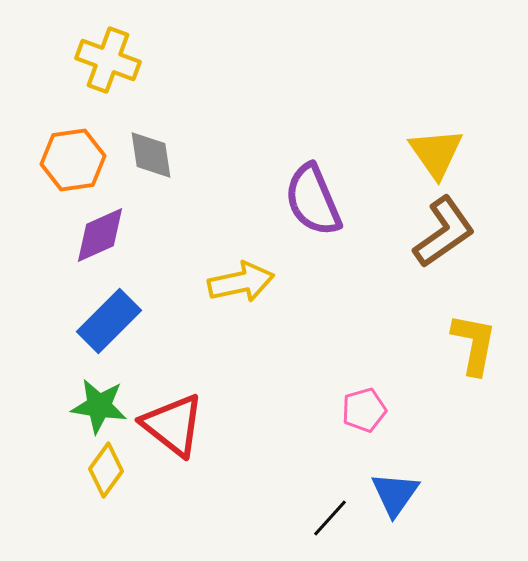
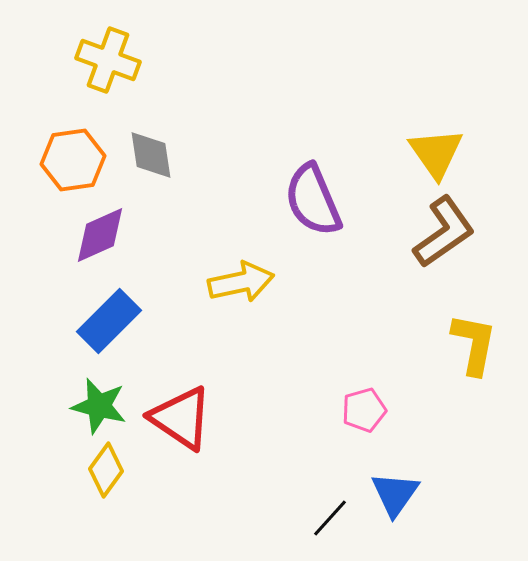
green star: rotated 6 degrees clockwise
red triangle: moved 8 px right, 7 px up; rotated 4 degrees counterclockwise
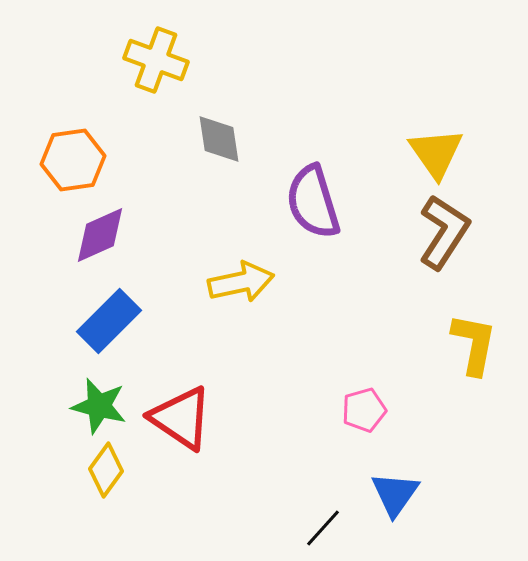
yellow cross: moved 48 px right
gray diamond: moved 68 px right, 16 px up
purple semicircle: moved 2 px down; rotated 6 degrees clockwise
brown L-shape: rotated 22 degrees counterclockwise
black line: moved 7 px left, 10 px down
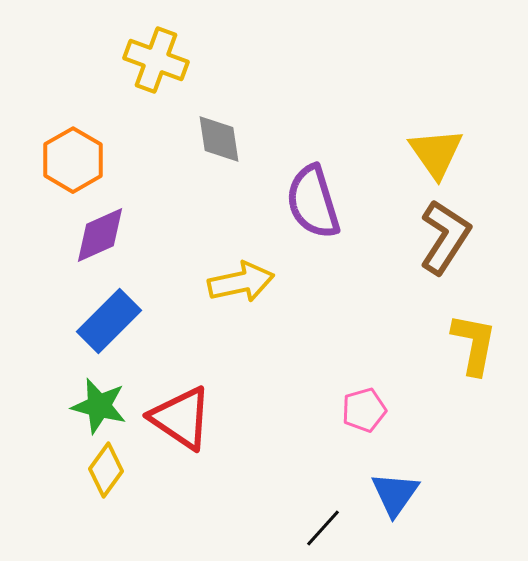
orange hexagon: rotated 22 degrees counterclockwise
brown L-shape: moved 1 px right, 5 px down
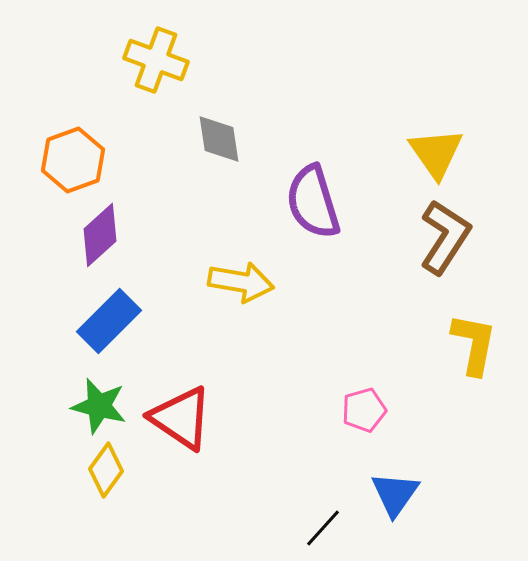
orange hexagon: rotated 10 degrees clockwise
purple diamond: rotated 18 degrees counterclockwise
yellow arrow: rotated 22 degrees clockwise
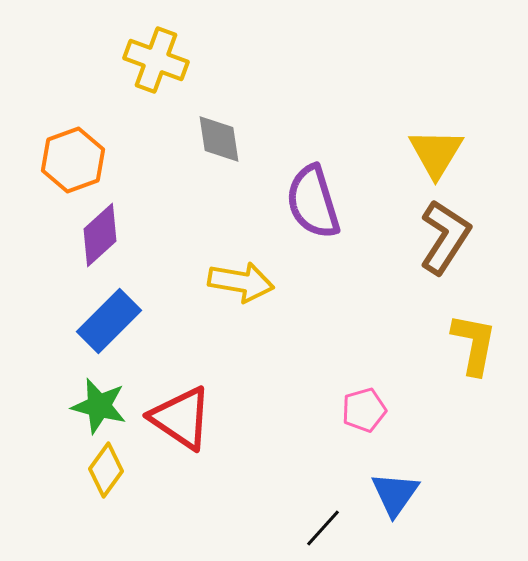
yellow triangle: rotated 6 degrees clockwise
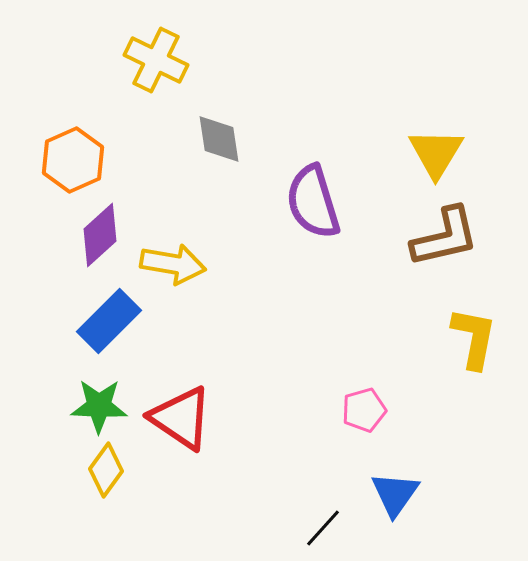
yellow cross: rotated 6 degrees clockwise
orange hexagon: rotated 4 degrees counterclockwise
brown L-shape: rotated 44 degrees clockwise
yellow arrow: moved 68 px left, 18 px up
yellow L-shape: moved 6 px up
green star: rotated 12 degrees counterclockwise
